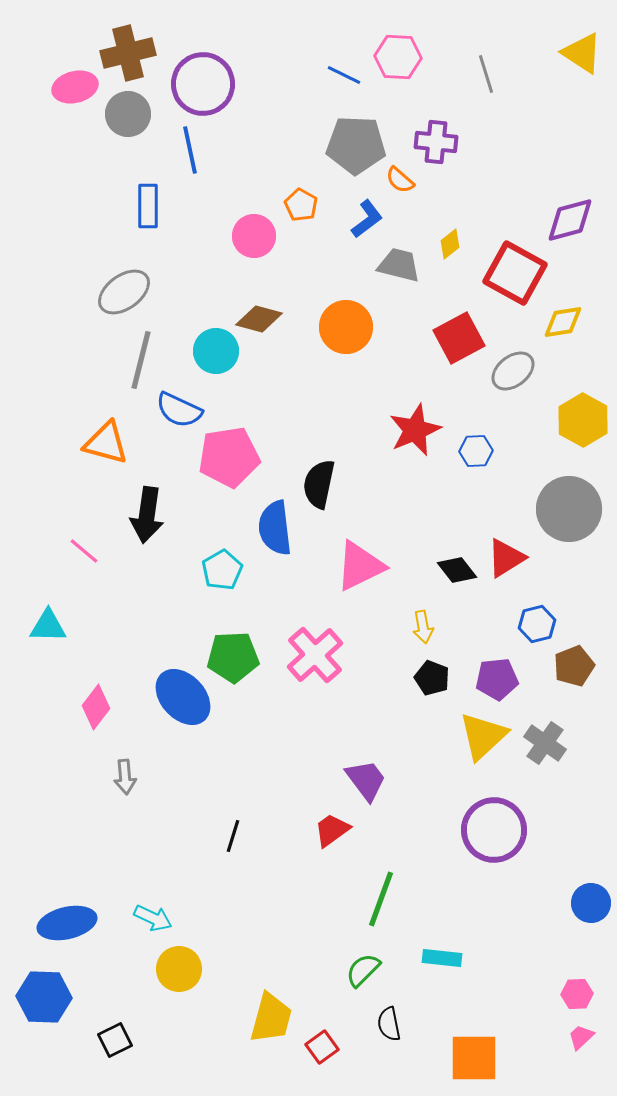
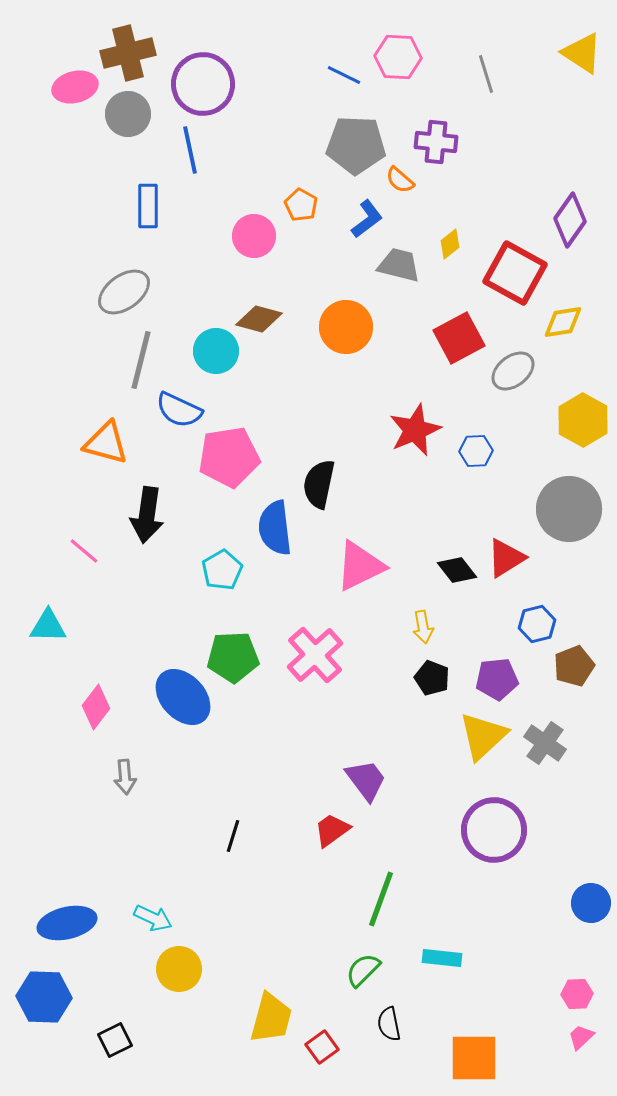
purple diamond at (570, 220): rotated 40 degrees counterclockwise
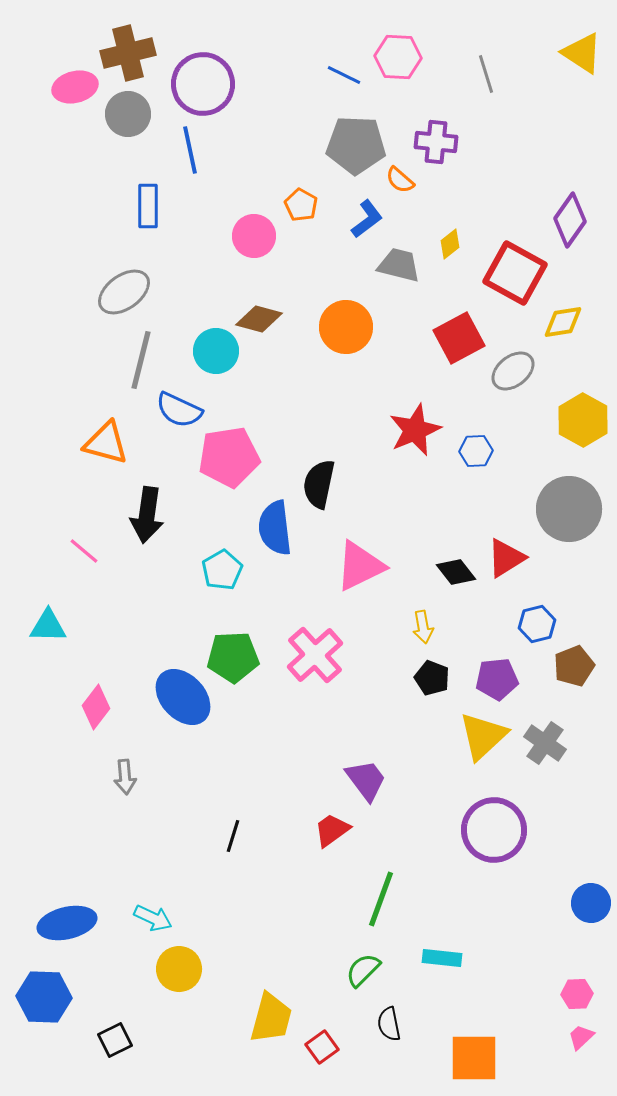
black diamond at (457, 570): moved 1 px left, 2 px down
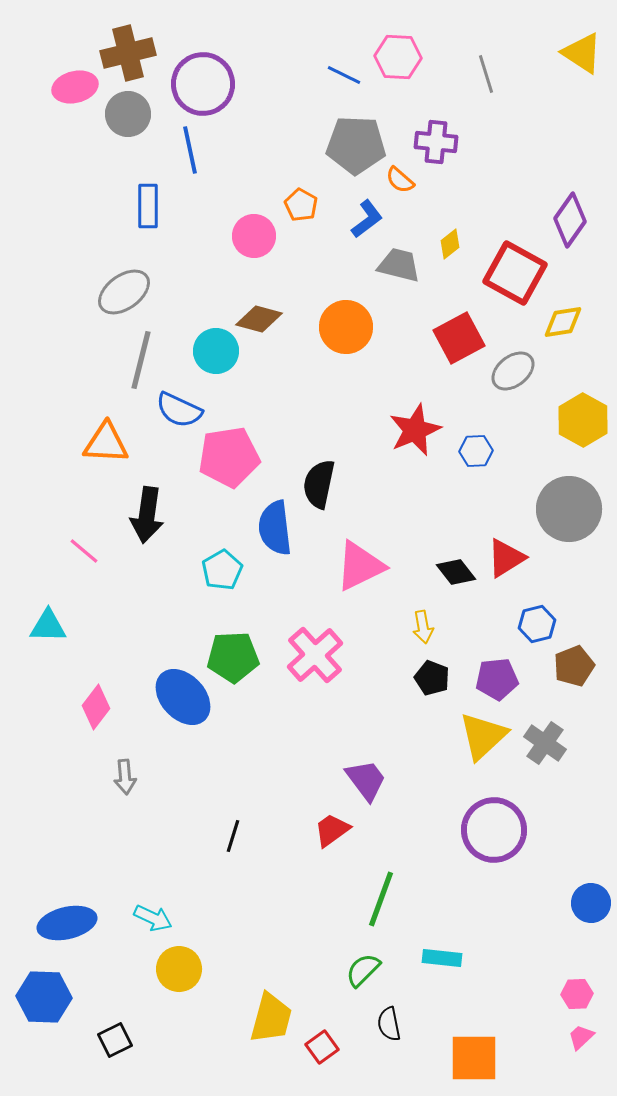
orange triangle at (106, 443): rotated 12 degrees counterclockwise
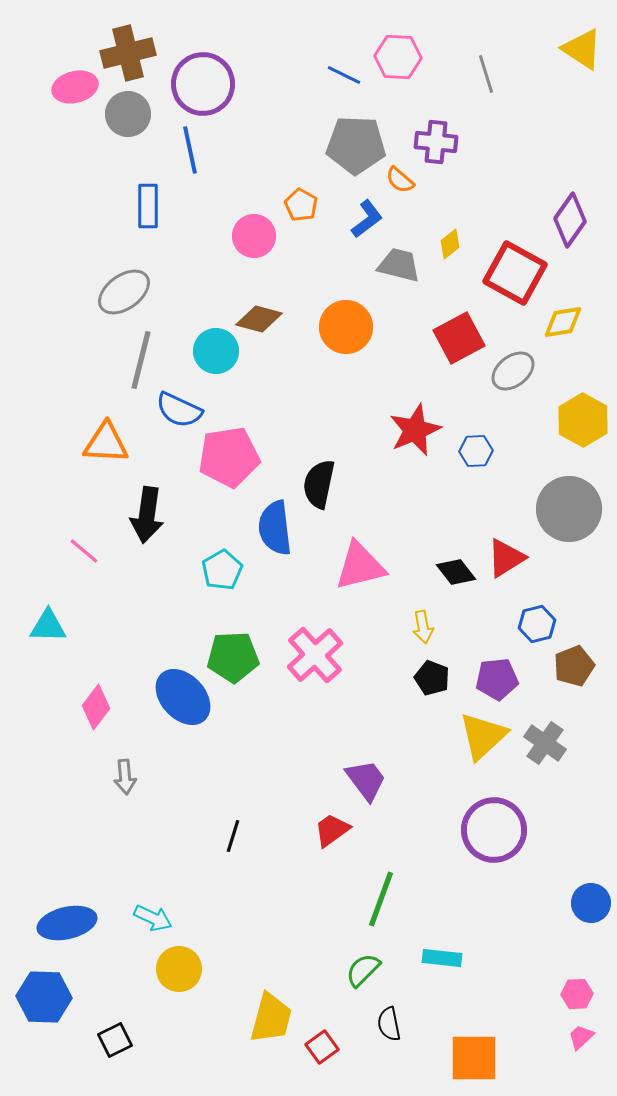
yellow triangle at (582, 53): moved 4 px up
pink triangle at (360, 566): rotated 12 degrees clockwise
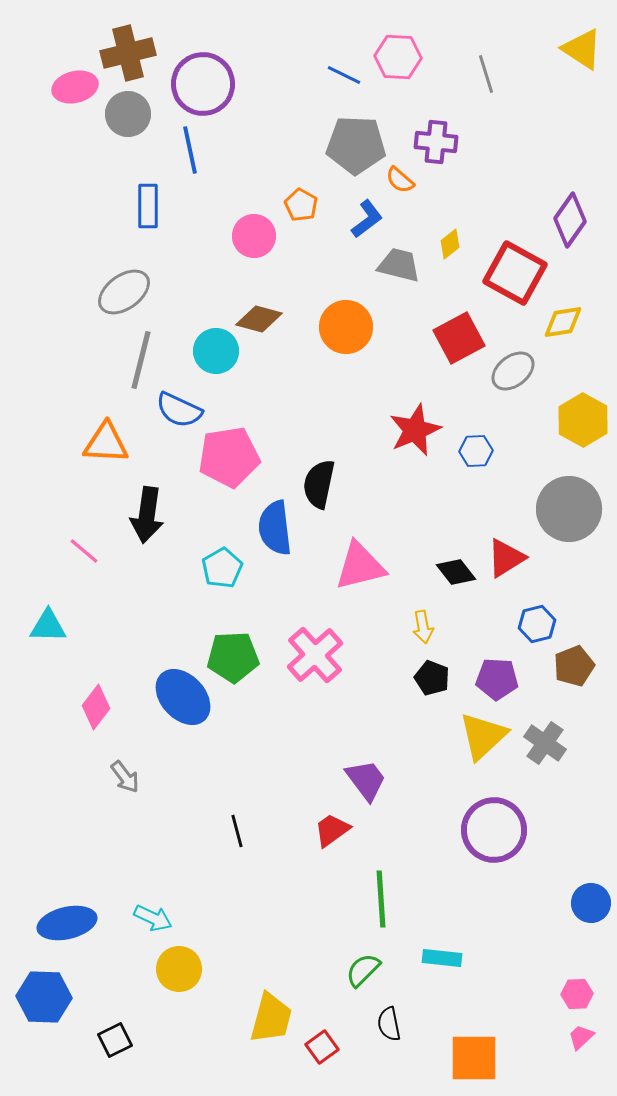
cyan pentagon at (222, 570): moved 2 px up
purple pentagon at (497, 679): rotated 9 degrees clockwise
gray arrow at (125, 777): rotated 32 degrees counterclockwise
black line at (233, 836): moved 4 px right, 5 px up; rotated 32 degrees counterclockwise
green line at (381, 899): rotated 24 degrees counterclockwise
